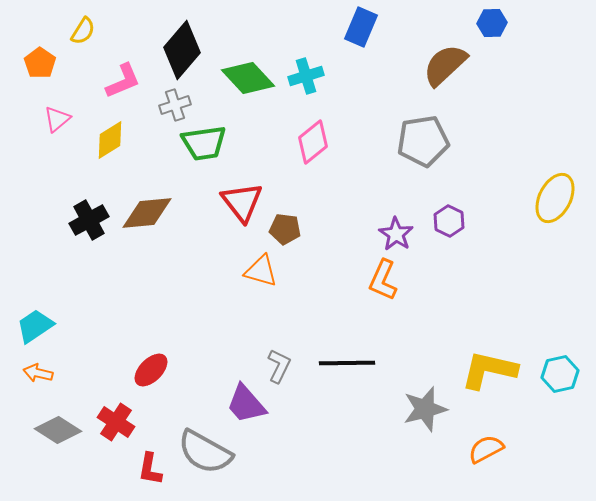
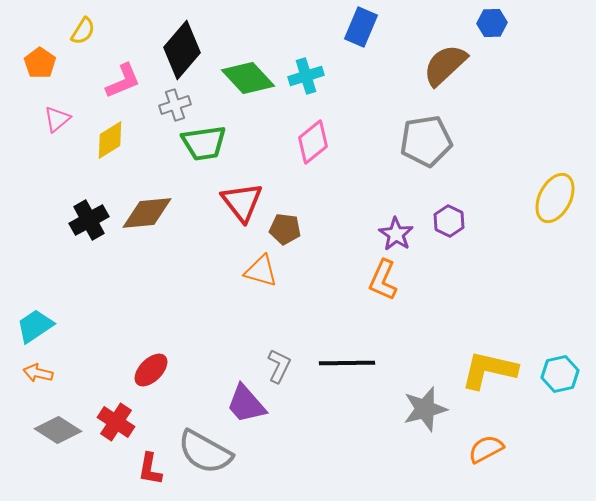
gray pentagon: moved 3 px right
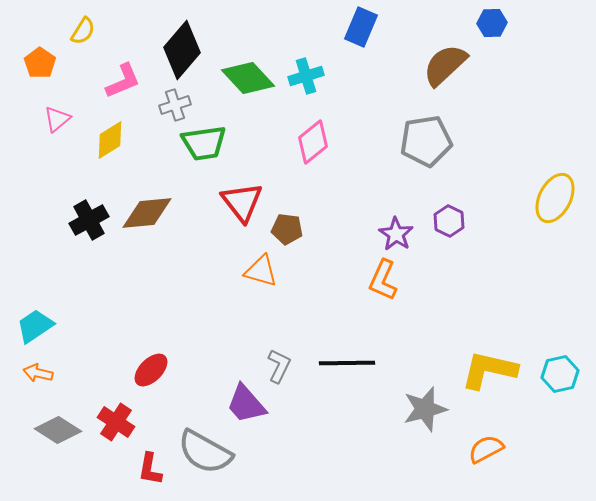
brown pentagon: moved 2 px right
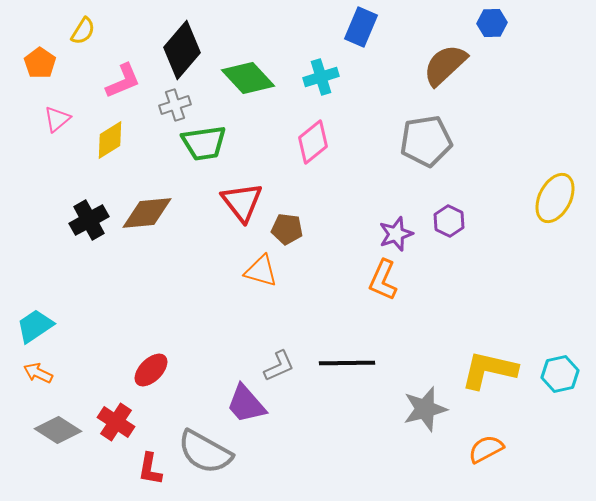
cyan cross: moved 15 px right, 1 px down
purple star: rotated 20 degrees clockwise
gray L-shape: rotated 40 degrees clockwise
orange arrow: rotated 12 degrees clockwise
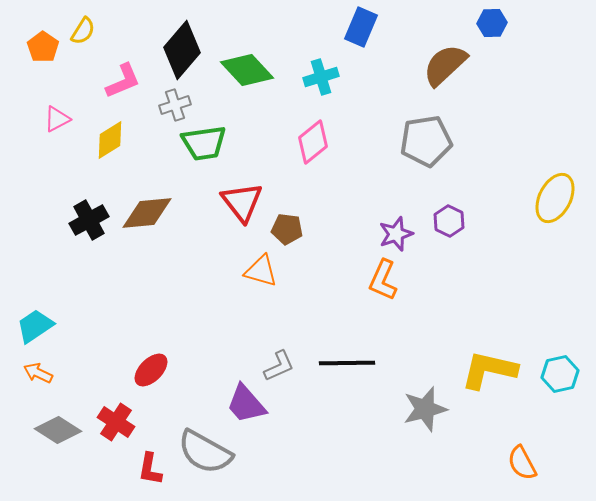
orange pentagon: moved 3 px right, 16 px up
green diamond: moved 1 px left, 8 px up
pink triangle: rotated 12 degrees clockwise
orange semicircle: moved 36 px right, 14 px down; rotated 90 degrees counterclockwise
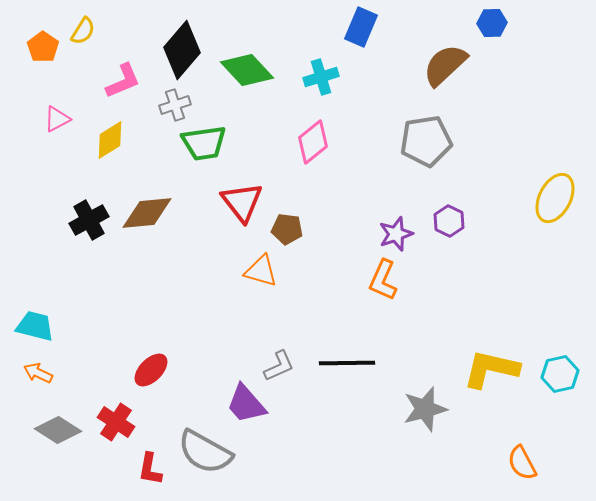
cyan trapezoid: rotated 48 degrees clockwise
yellow L-shape: moved 2 px right, 1 px up
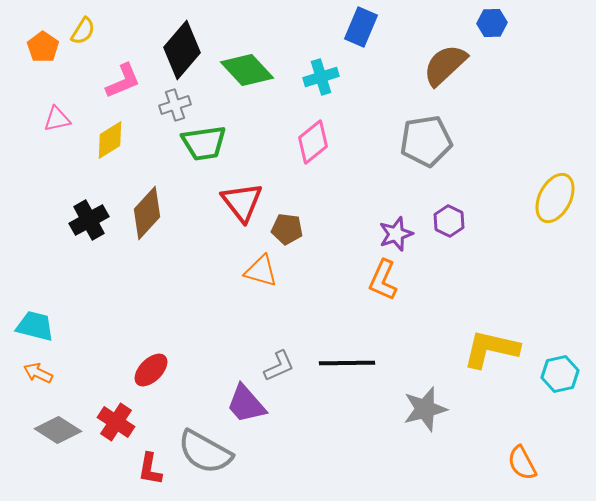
pink triangle: rotated 16 degrees clockwise
brown diamond: rotated 42 degrees counterclockwise
yellow L-shape: moved 20 px up
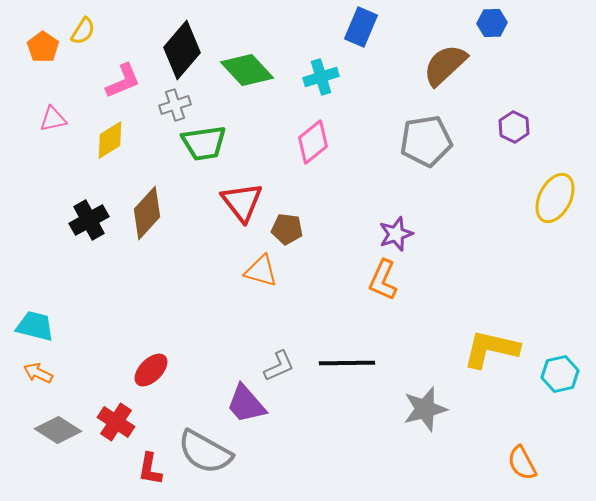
pink triangle: moved 4 px left
purple hexagon: moved 65 px right, 94 px up
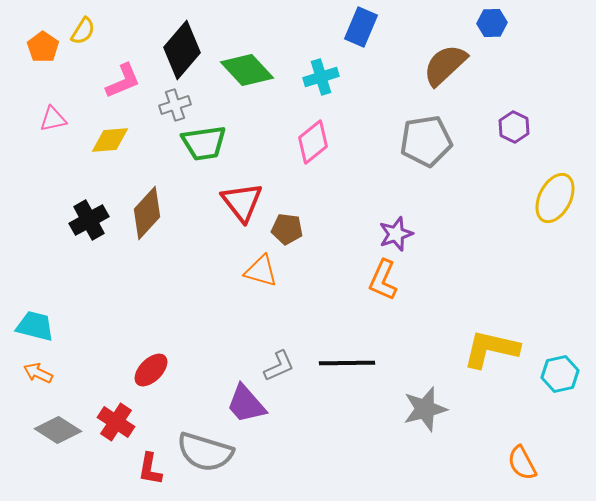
yellow diamond: rotated 27 degrees clockwise
gray semicircle: rotated 12 degrees counterclockwise
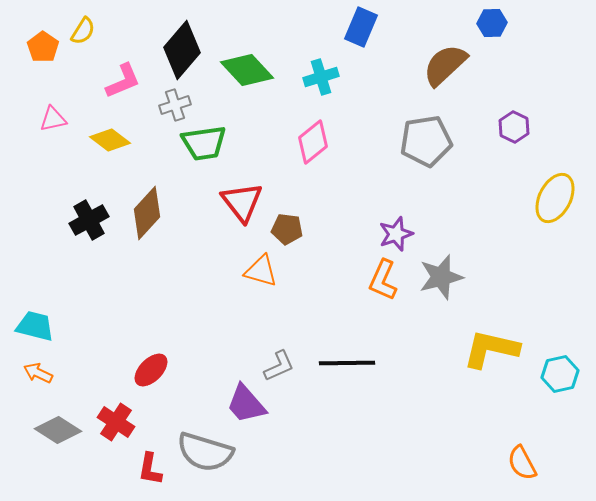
yellow diamond: rotated 42 degrees clockwise
gray star: moved 16 px right, 132 px up
